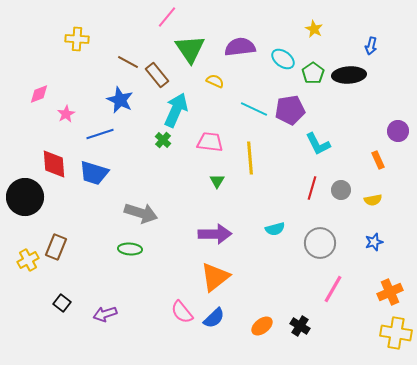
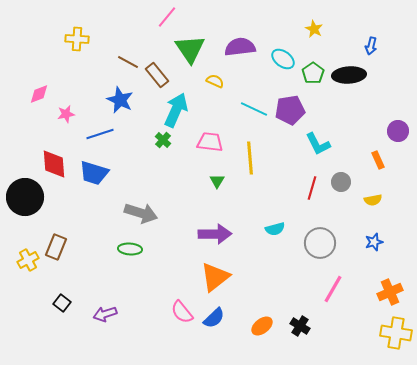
pink star at (66, 114): rotated 18 degrees clockwise
gray circle at (341, 190): moved 8 px up
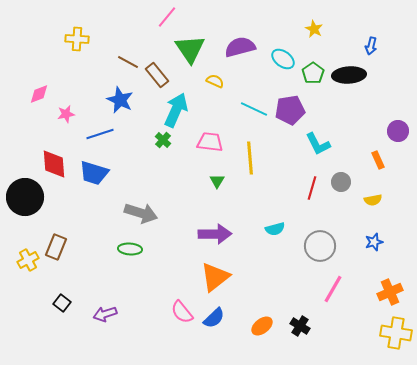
purple semicircle at (240, 47): rotated 8 degrees counterclockwise
gray circle at (320, 243): moved 3 px down
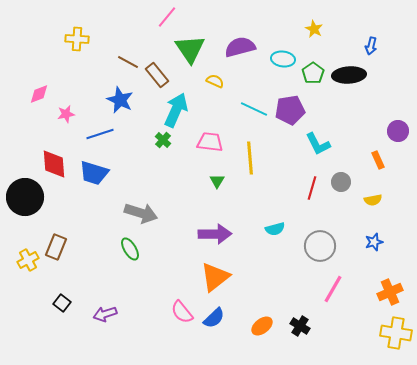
cyan ellipse at (283, 59): rotated 30 degrees counterclockwise
green ellipse at (130, 249): rotated 55 degrees clockwise
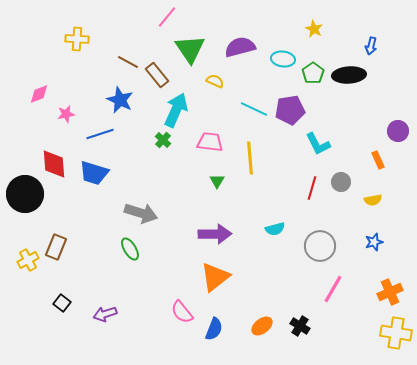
black circle at (25, 197): moved 3 px up
blue semicircle at (214, 318): moved 11 px down; rotated 25 degrees counterclockwise
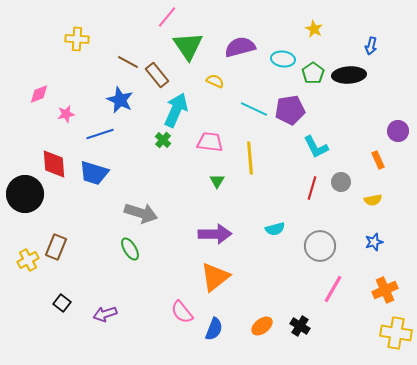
green triangle at (190, 49): moved 2 px left, 3 px up
cyan L-shape at (318, 144): moved 2 px left, 3 px down
orange cross at (390, 292): moved 5 px left, 2 px up
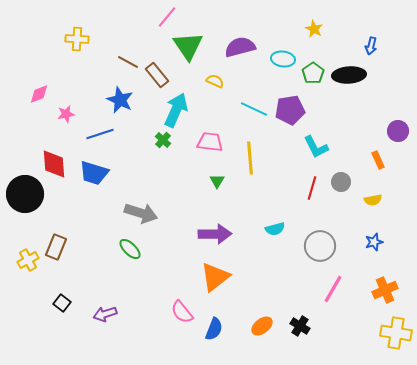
green ellipse at (130, 249): rotated 15 degrees counterclockwise
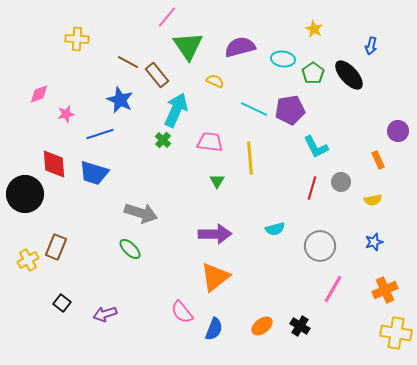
black ellipse at (349, 75): rotated 52 degrees clockwise
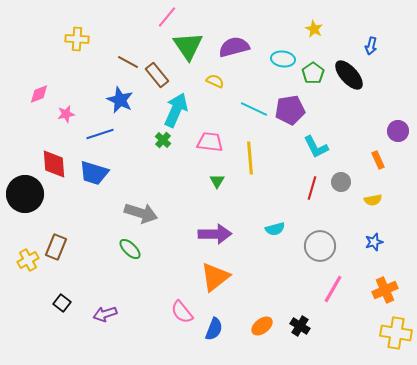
purple semicircle at (240, 47): moved 6 px left
